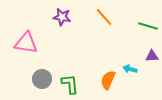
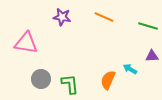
orange line: rotated 24 degrees counterclockwise
cyan arrow: rotated 16 degrees clockwise
gray circle: moved 1 px left
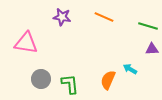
purple triangle: moved 7 px up
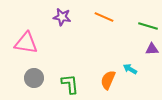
gray circle: moved 7 px left, 1 px up
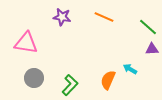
green line: moved 1 px down; rotated 24 degrees clockwise
green L-shape: moved 1 px down; rotated 50 degrees clockwise
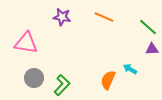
green L-shape: moved 8 px left
